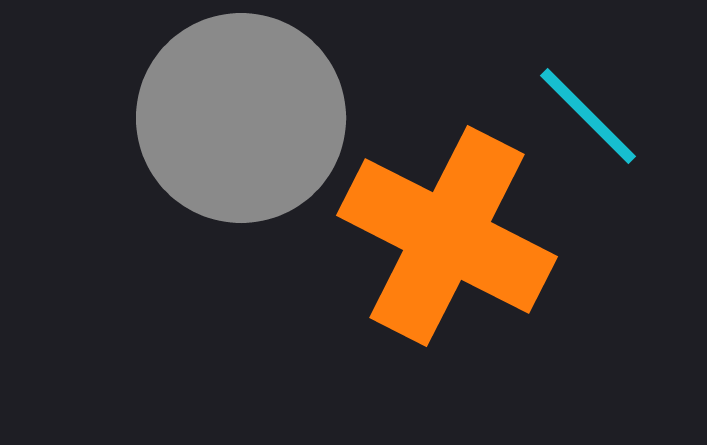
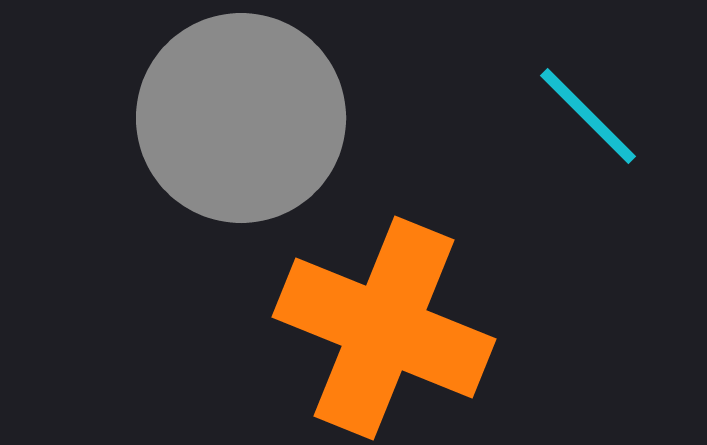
orange cross: moved 63 px left, 92 px down; rotated 5 degrees counterclockwise
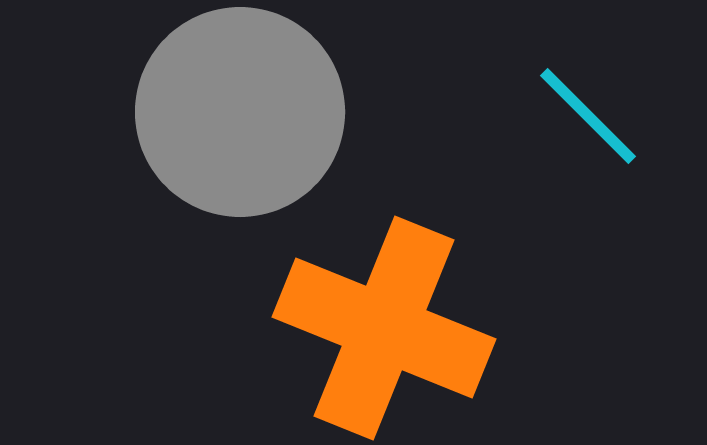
gray circle: moved 1 px left, 6 px up
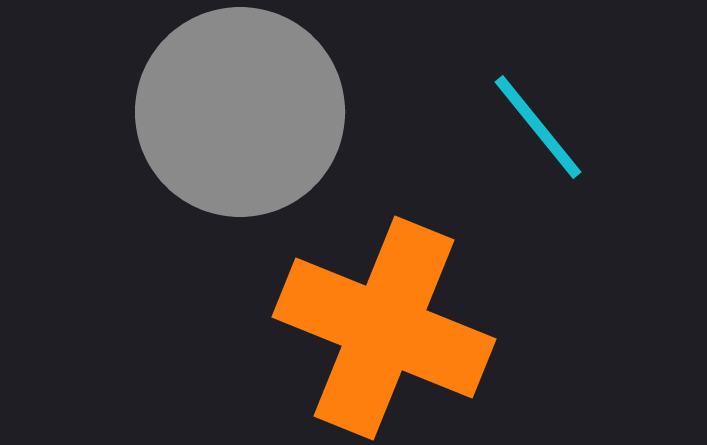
cyan line: moved 50 px left, 11 px down; rotated 6 degrees clockwise
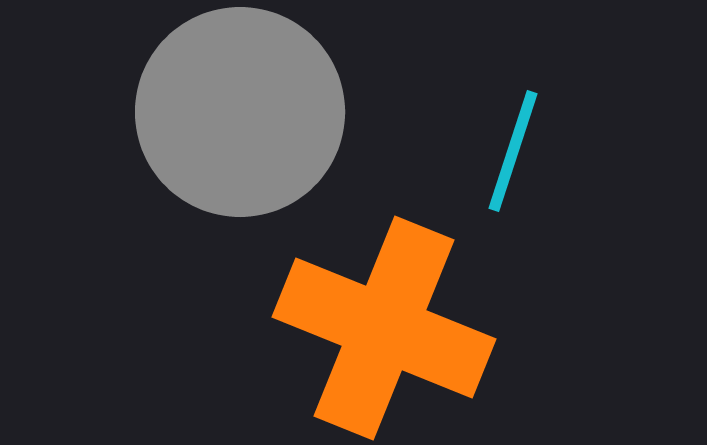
cyan line: moved 25 px left, 24 px down; rotated 57 degrees clockwise
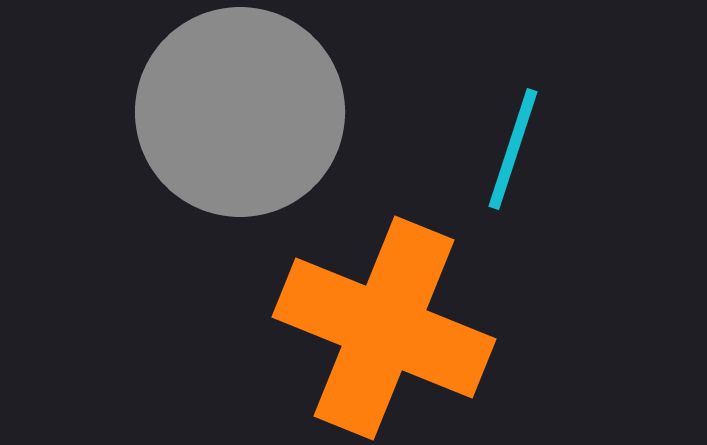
cyan line: moved 2 px up
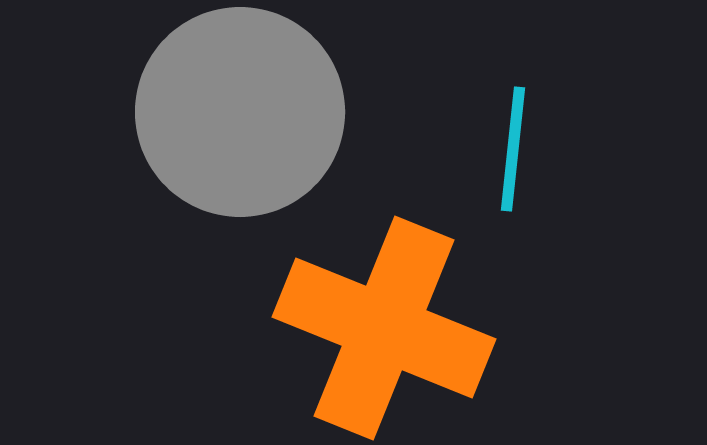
cyan line: rotated 12 degrees counterclockwise
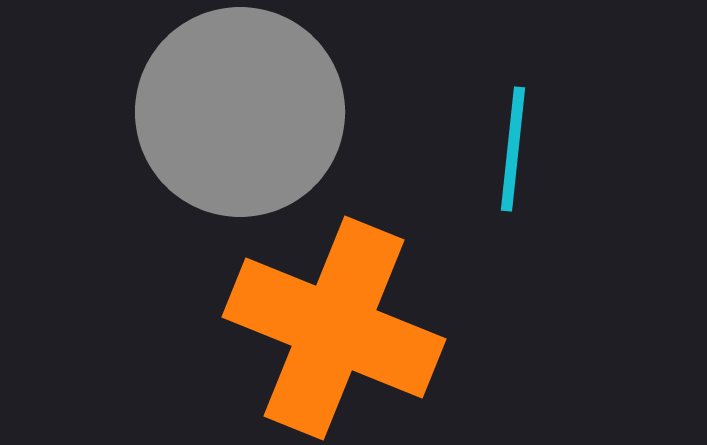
orange cross: moved 50 px left
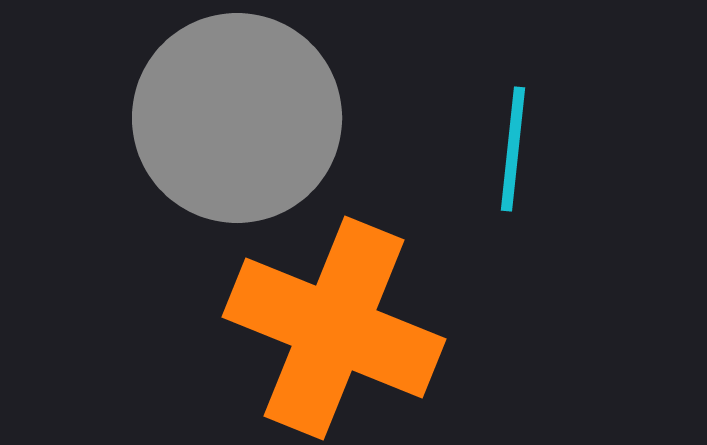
gray circle: moved 3 px left, 6 px down
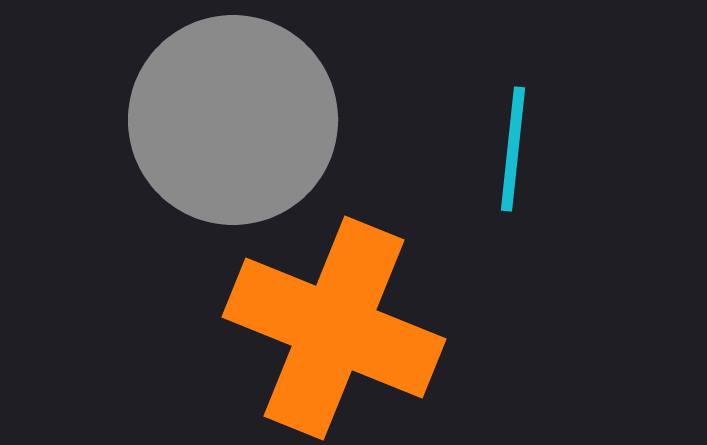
gray circle: moved 4 px left, 2 px down
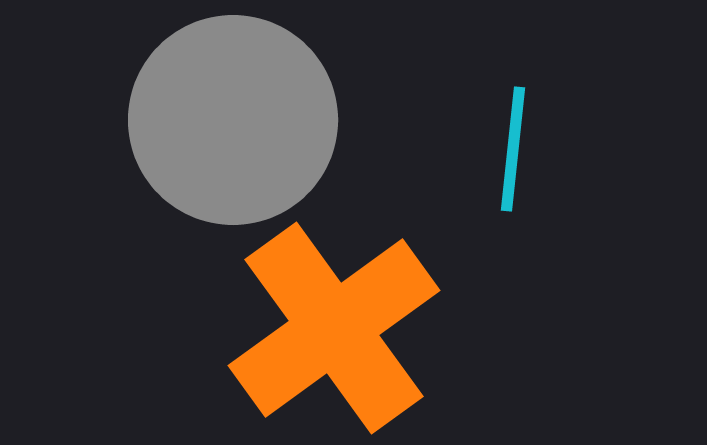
orange cross: rotated 32 degrees clockwise
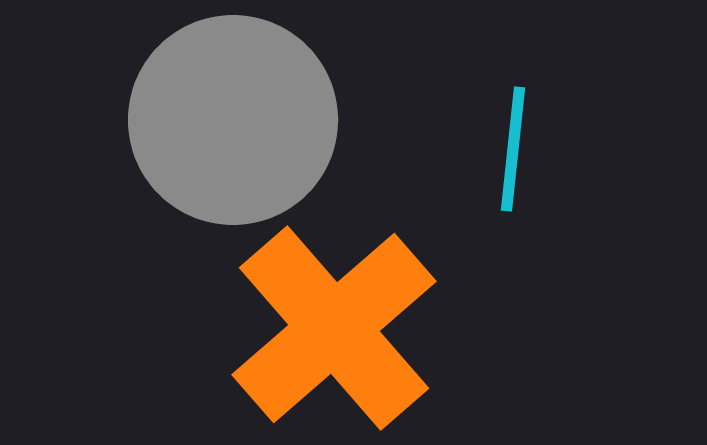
orange cross: rotated 5 degrees counterclockwise
